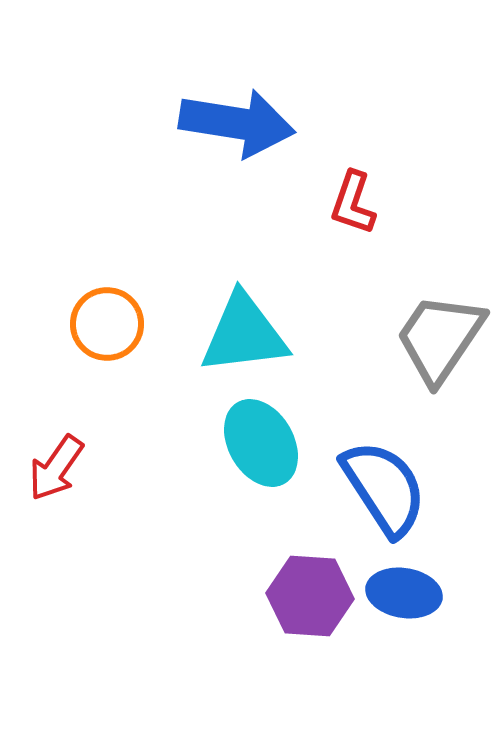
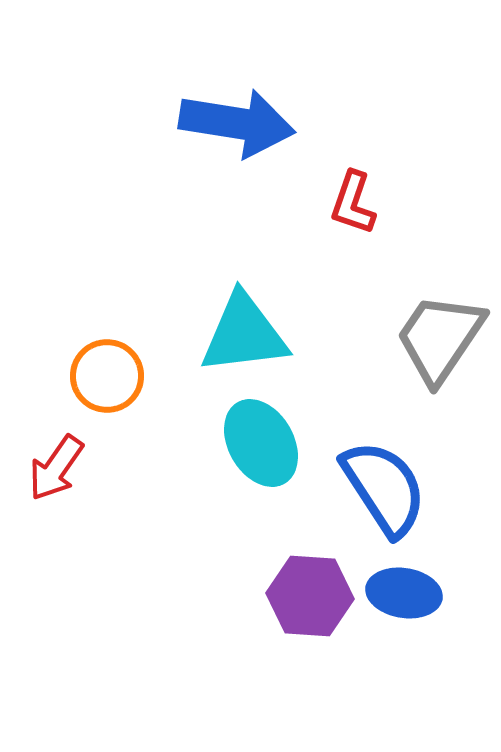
orange circle: moved 52 px down
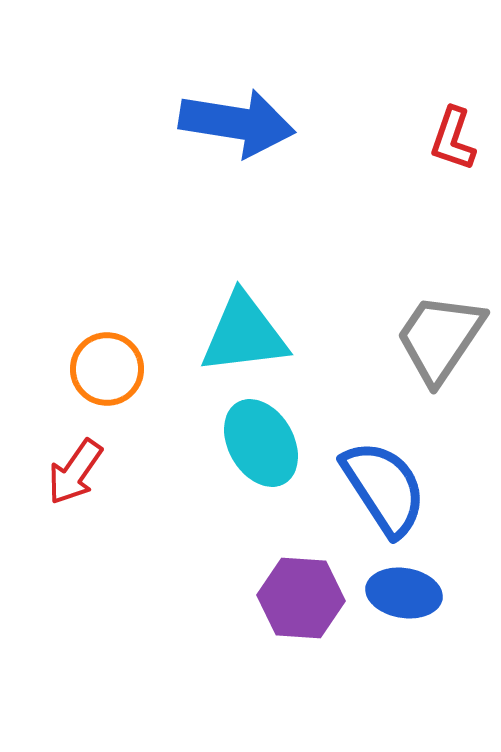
red L-shape: moved 100 px right, 64 px up
orange circle: moved 7 px up
red arrow: moved 19 px right, 4 px down
purple hexagon: moved 9 px left, 2 px down
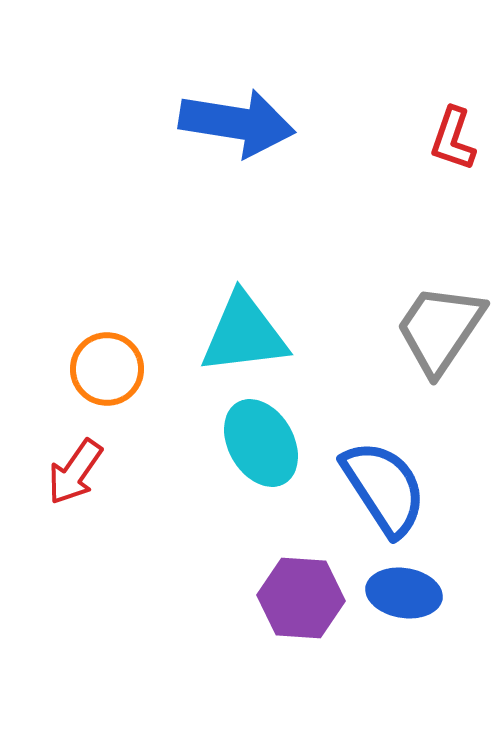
gray trapezoid: moved 9 px up
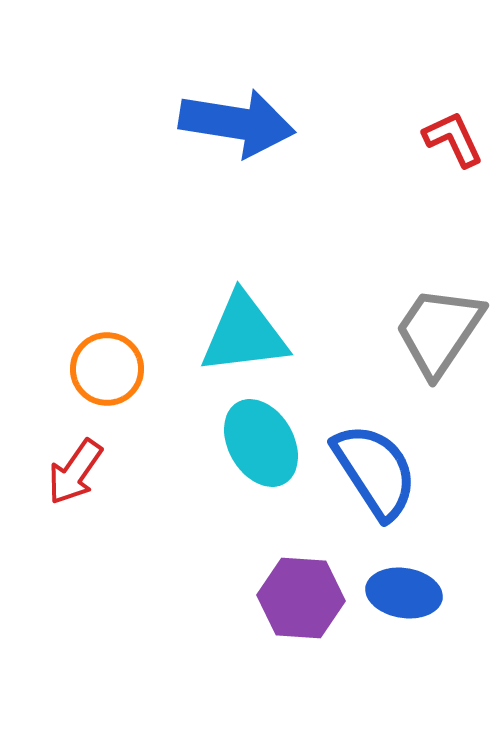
red L-shape: rotated 136 degrees clockwise
gray trapezoid: moved 1 px left, 2 px down
blue semicircle: moved 9 px left, 17 px up
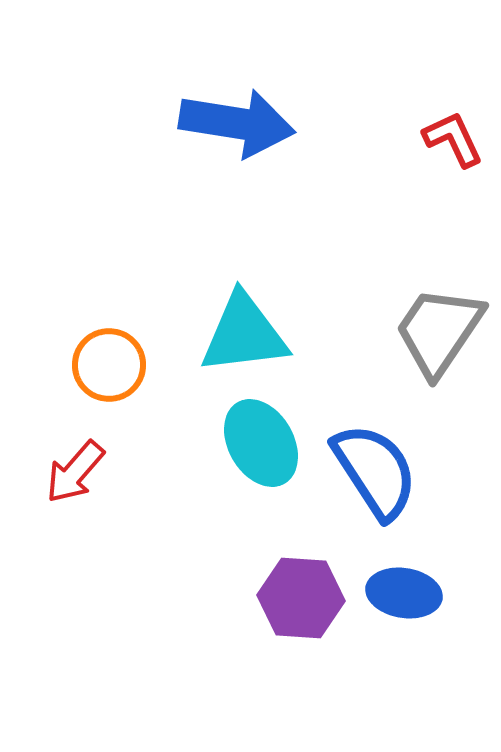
orange circle: moved 2 px right, 4 px up
red arrow: rotated 6 degrees clockwise
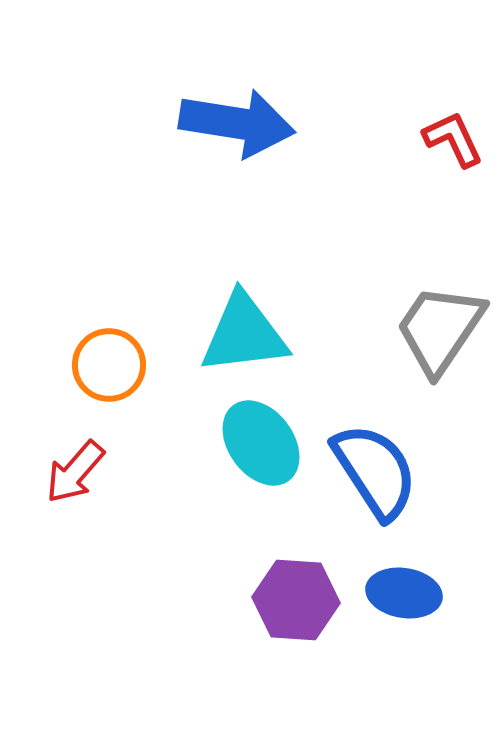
gray trapezoid: moved 1 px right, 2 px up
cyan ellipse: rotated 6 degrees counterclockwise
purple hexagon: moved 5 px left, 2 px down
